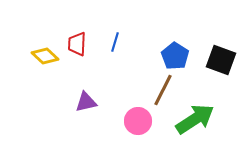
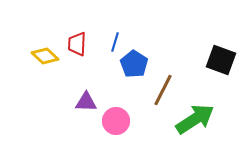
blue pentagon: moved 41 px left, 8 px down
purple triangle: rotated 15 degrees clockwise
pink circle: moved 22 px left
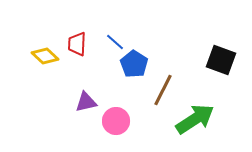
blue line: rotated 66 degrees counterclockwise
purple triangle: rotated 15 degrees counterclockwise
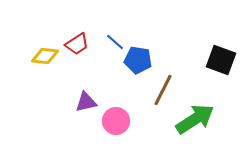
red trapezoid: rotated 125 degrees counterclockwise
yellow diamond: rotated 36 degrees counterclockwise
blue pentagon: moved 4 px right, 4 px up; rotated 24 degrees counterclockwise
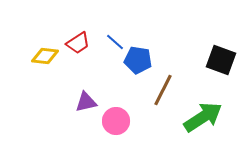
red trapezoid: moved 1 px right, 1 px up
green arrow: moved 8 px right, 2 px up
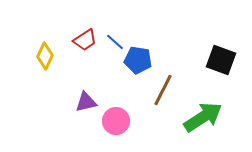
red trapezoid: moved 7 px right, 3 px up
yellow diamond: rotated 72 degrees counterclockwise
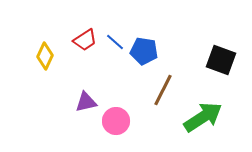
blue pentagon: moved 6 px right, 9 px up
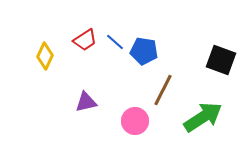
pink circle: moved 19 px right
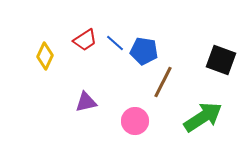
blue line: moved 1 px down
brown line: moved 8 px up
